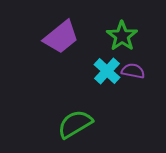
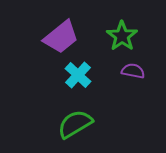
cyan cross: moved 29 px left, 4 px down
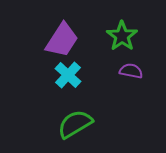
purple trapezoid: moved 1 px right, 3 px down; rotated 18 degrees counterclockwise
purple semicircle: moved 2 px left
cyan cross: moved 10 px left
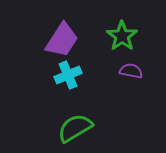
cyan cross: rotated 24 degrees clockwise
green semicircle: moved 4 px down
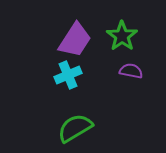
purple trapezoid: moved 13 px right
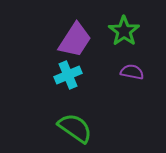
green star: moved 2 px right, 5 px up
purple semicircle: moved 1 px right, 1 px down
green semicircle: rotated 66 degrees clockwise
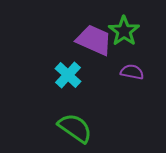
purple trapezoid: moved 19 px right; rotated 99 degrees counterclockwise
cyan cross: rotated 24 degrees counterclockwise
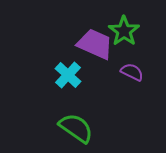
purple trapezoid: moved 1 px right, 4 px down
purple semicircle: rotated 15 degrees clockwise
green semicircle: moved 1 px right
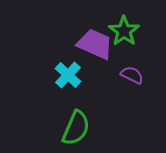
purple semicircle: moved 3 px down
green semicircle: rotated 78 degrees clockwise
